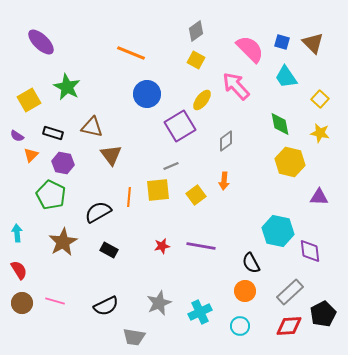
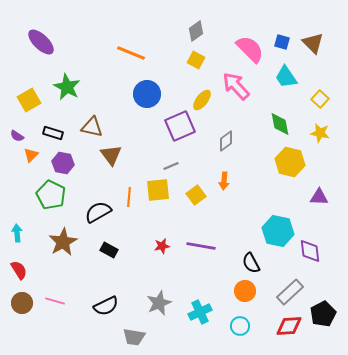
purple square at (180, 126): rotated 8 degrees clockwise
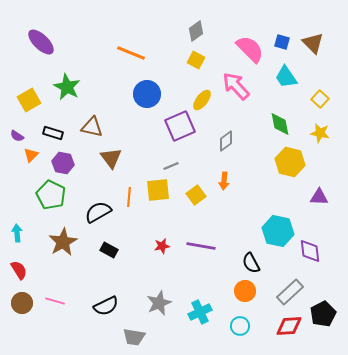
brown triangle at (111, 155): moved 3 px down
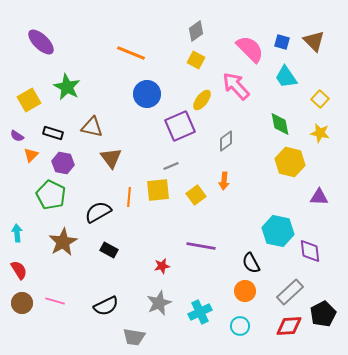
brown triangle at (313, 43): moved 1 px right, 2 px up
red star at (162, 246): moved 20 px down
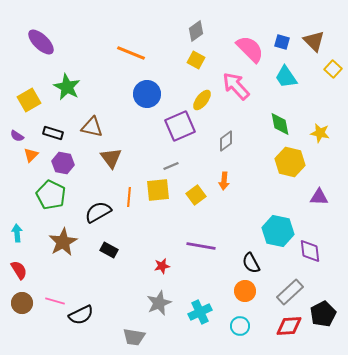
yellow square at (320, 99): moved 13 px right, 30 px up
black semicircle at (106, 306): moved 25 px left, 9 px down
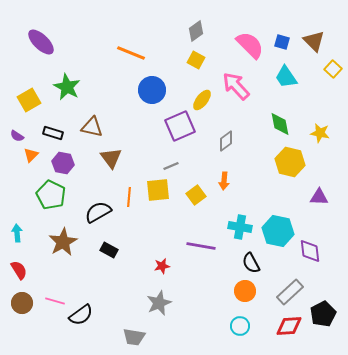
pink semicircle at (250, 49): moved 4 px up
blue circle at (147, 94): moved 5 px right, 4 px up
cyan cross at (200, 312): moved 40 px right, 85 px up; rotated 35 degrees clockwise
black semicircle at (81, 315): rotated 10 degrees counterclockwise
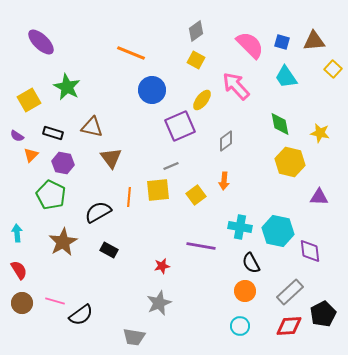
brown triangle at (314, 41): rotated 50 degrees counterclockwise
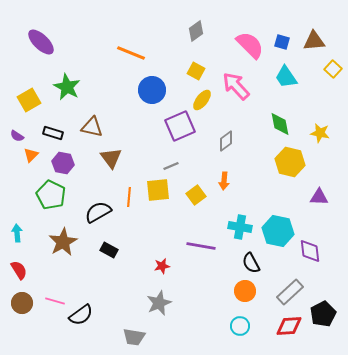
yellow square at (196, 60): moved 11 px down
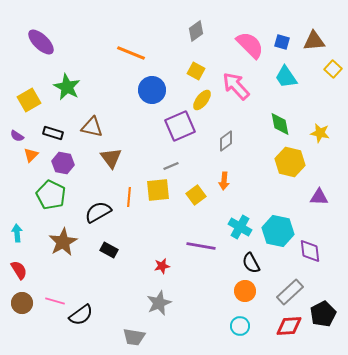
cyan cross at (240, 227): rotated 20 degrees clockwise
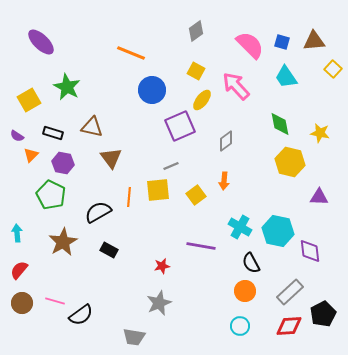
red semicircle at (19, 270): rotated 108 degrees counterclockwise
